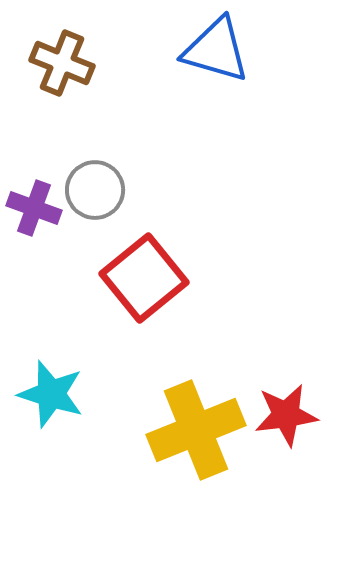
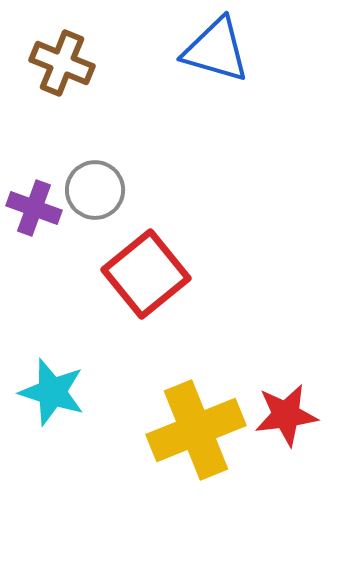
red square: moved 2 px right, 4 px up
cyan star: moved 1 px right, 2 px up
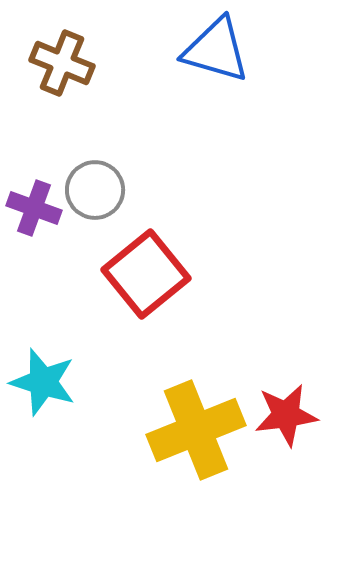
cyan star: moved 9 px left, 10 px up
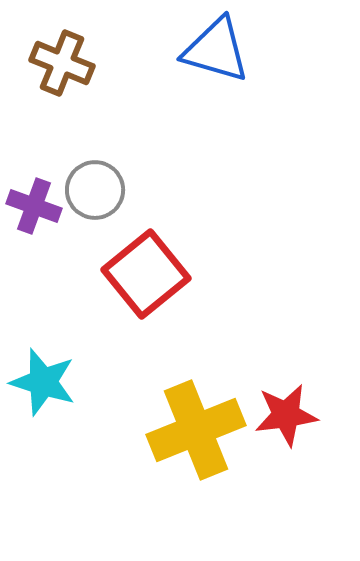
purple cross: moved 2 px up
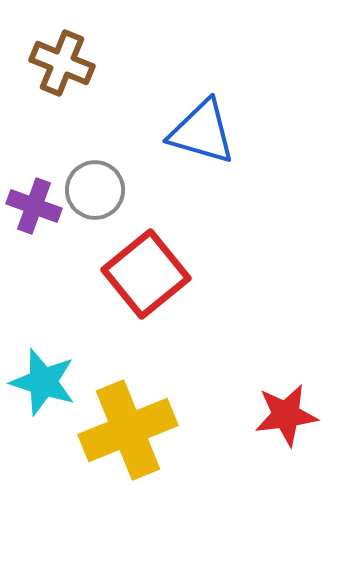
blue triangle: moved 14 px left, 82 px down
yellow cross: moved 68 px left
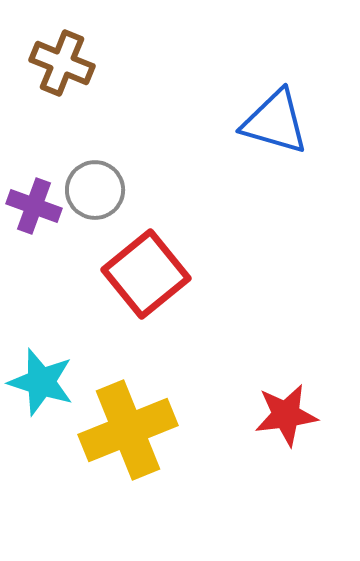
blue triangle: moved 73 px right, 10 px up
cyan star: moved 2 px left
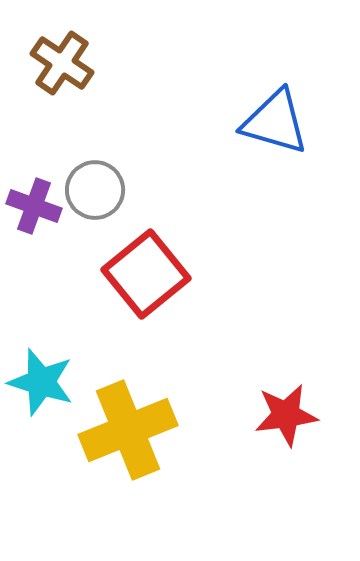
brown cross: rotated 12 degrees clockwise
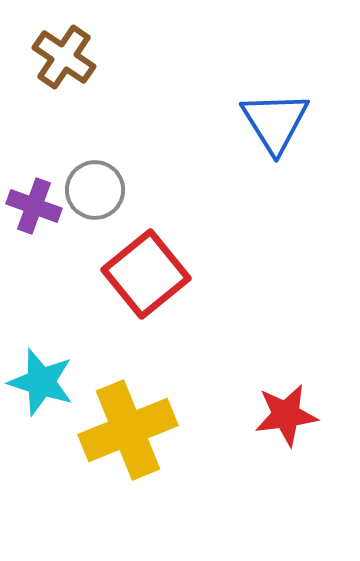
brown cross: moved 2 px right, 6 px up
blue triangle: rotated 42 degrees clockwise
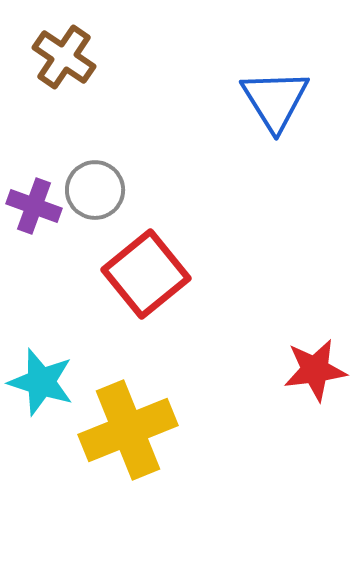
blue triangle: moved 22 px up
red star: moved 29 px right, 45 px up
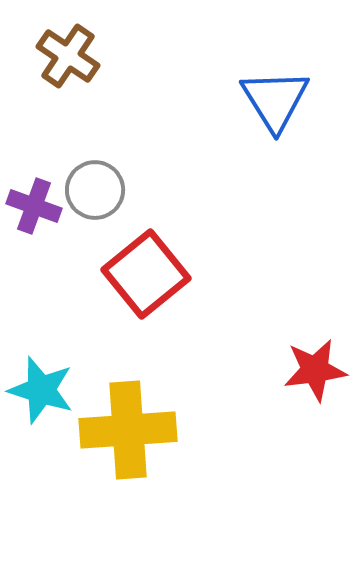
brown cross: moved 4 px right, 1 px up
cyan star: moved 8 px down
yellow cross: rotated 18 degrees clockwise
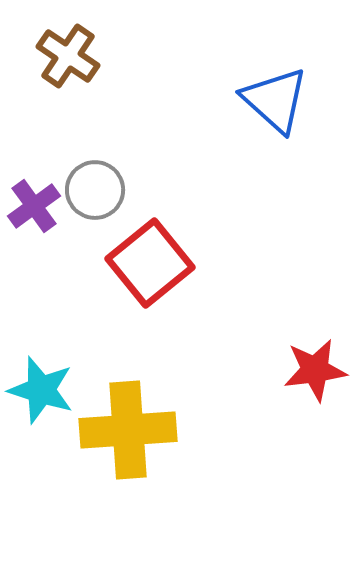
blue triangle: rotated 16 degrees counterclockwise
purple cross: rotated 34 degrees clockwise
red square: moved 4 px right, 11 px up
